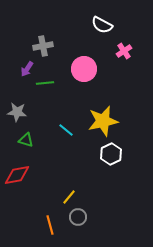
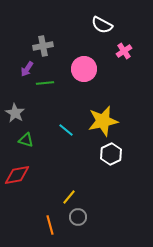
gray star: moved 2 px left, 1 px down; rotated 24 degrees clockwise
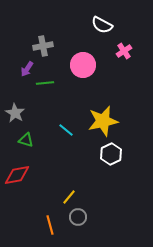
pink circle: moved 1 px left, 4 px up
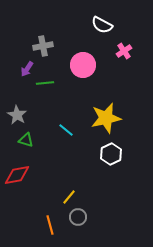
gray star: moved 2 px right, 2 px down
yellow star: moved 3 px right, 3 px up
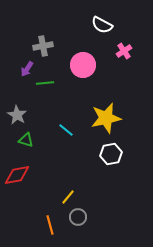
white hexagon: rotated 15 degrees clockwise
yellow line: moved 1 px left
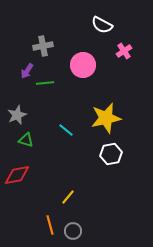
purple arrow: moved 2 px down
gray star: rotated 18 degrees clockwise
gray circle: moved 5 px left, 14 px down
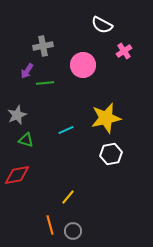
cyan line: rotated 63 degrees counterclockwise
